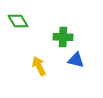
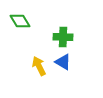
green diamond: moved 2 px right
blue triangle: moved 13 px left, 2 px down; rotated 18 degrees clockwise
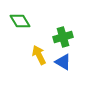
green cross: rotated 18 degrees counterclockwise
yellow arrow: moved 11 px up
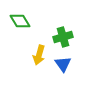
yellow arrow: rotated 138 degrees counterclockwise
blue triangle: moved 2 px down; rotated 24 degrees clockwise
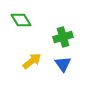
green diamond: moved 1 px right, 1 px up
yellow arrow: moved 7 px left, 6 px down; rotated 144 degrees counterclockwise
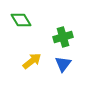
blue triangle: rotated 12 degrees clockwise
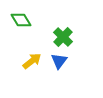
green cross: rotated 30 degrees counterclockwise
blue triangle: moved 4 px left, 3 px up
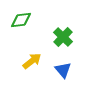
green diamond: rotated 65 degrees counterclockwise
blue triangle: moved 4 px right, 9 px down; rotated 18 degrees counterclockwise
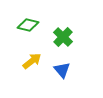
green diamond: moved 7 px right, 5 px down; rotated 20 degrees clockwise
blue triangle: moved 1 px left
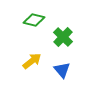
green diamond: moved 6 px right, 5 px up
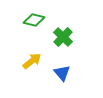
blue triangle: moved 3 px down
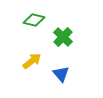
blue triangle: moved 1 px left, 1 px down
